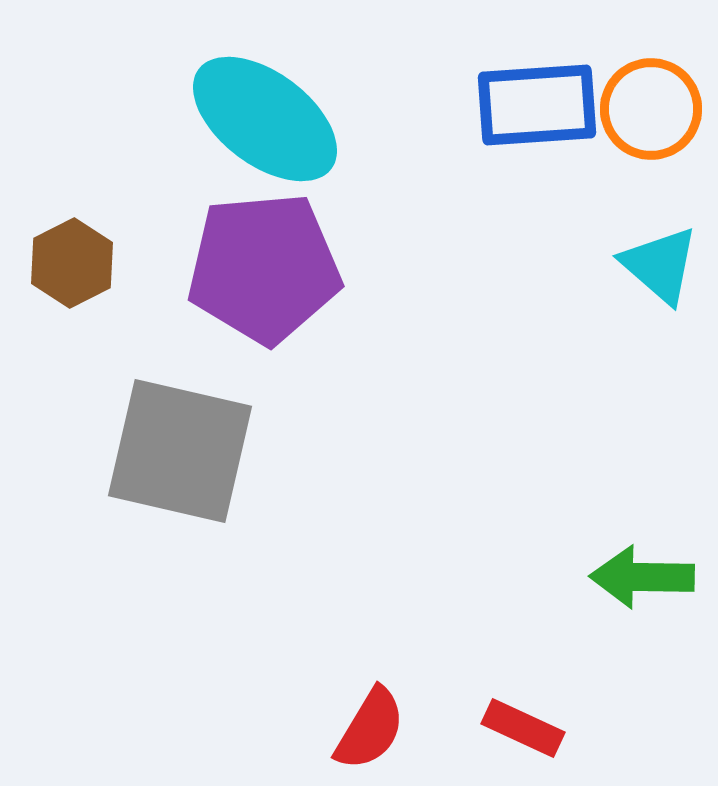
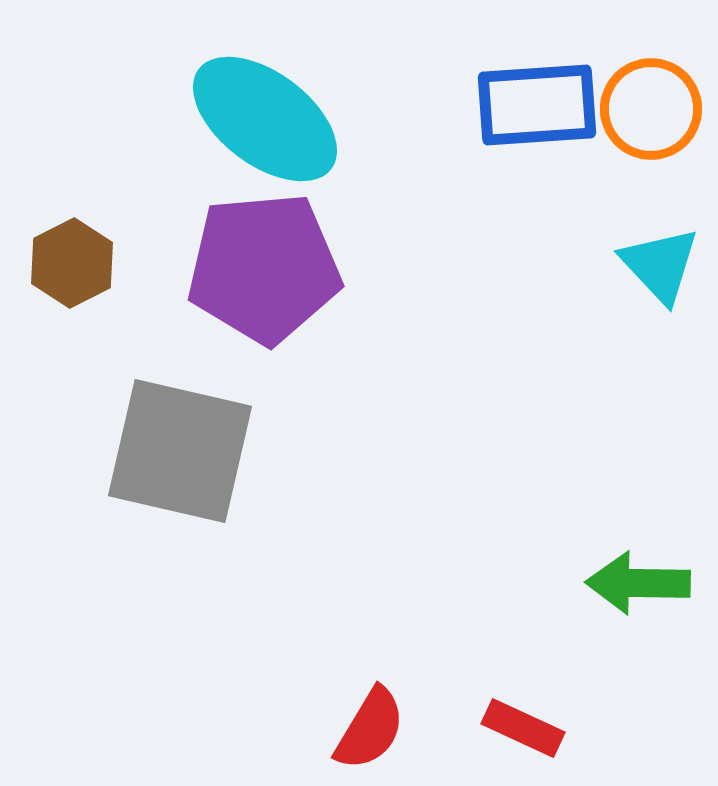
cyan triangle: rotated 6 degrees clockwise
green arrow: moved 4 px left, 6 px down
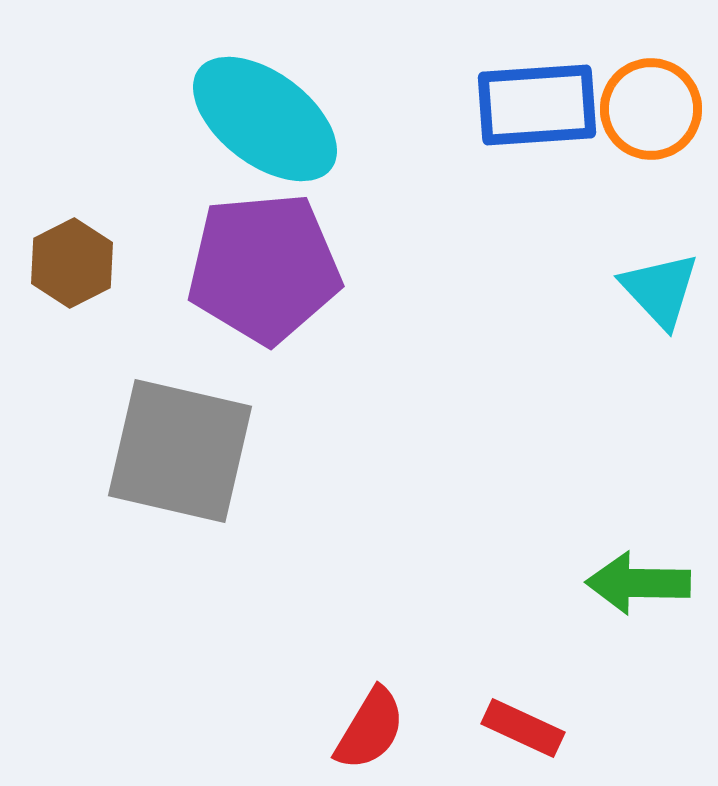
cyan triangle: moved 25 px down
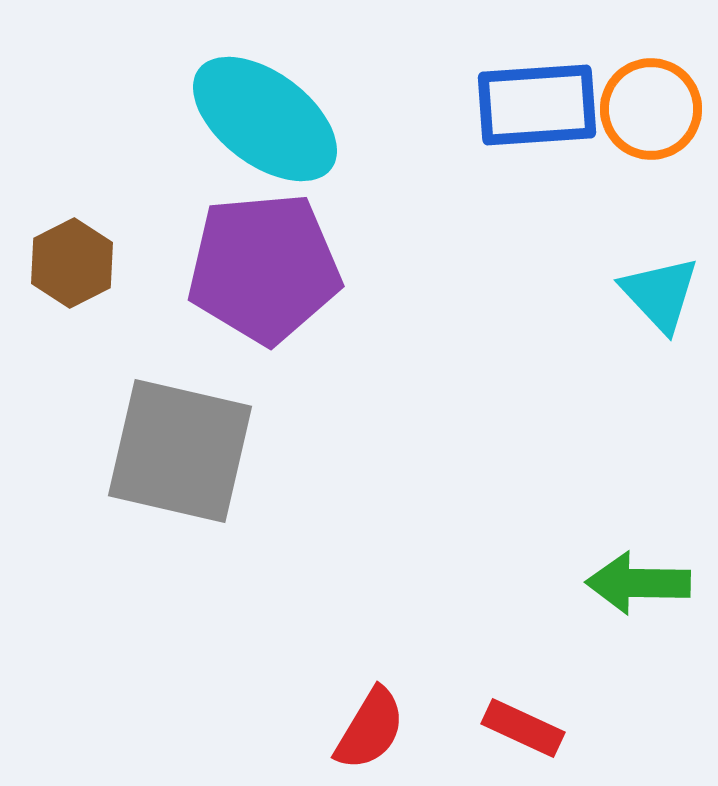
cyan triangle: moved 4 px down
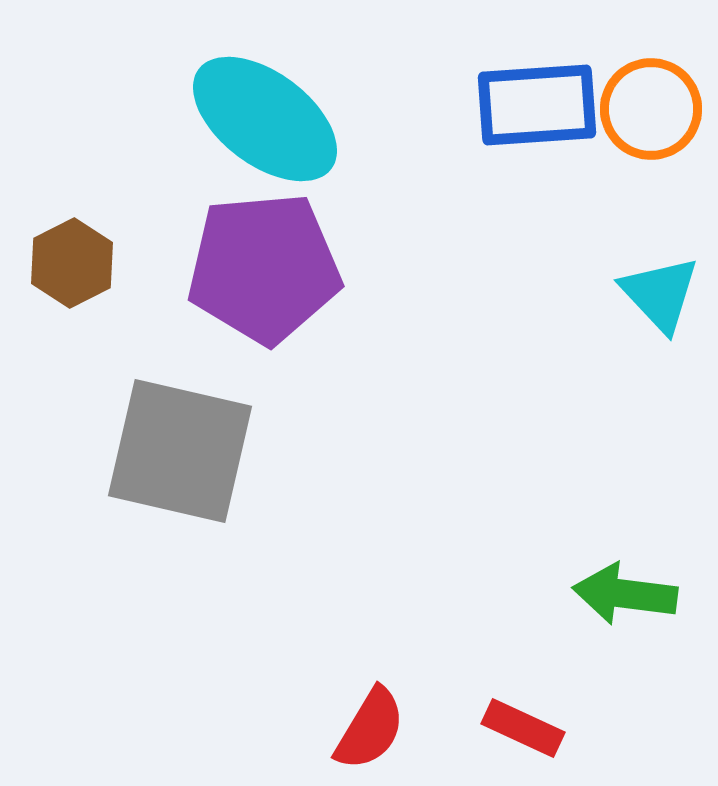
green arrow: moved 13 px left, 11 px down; rotated 6 degrees clockwise
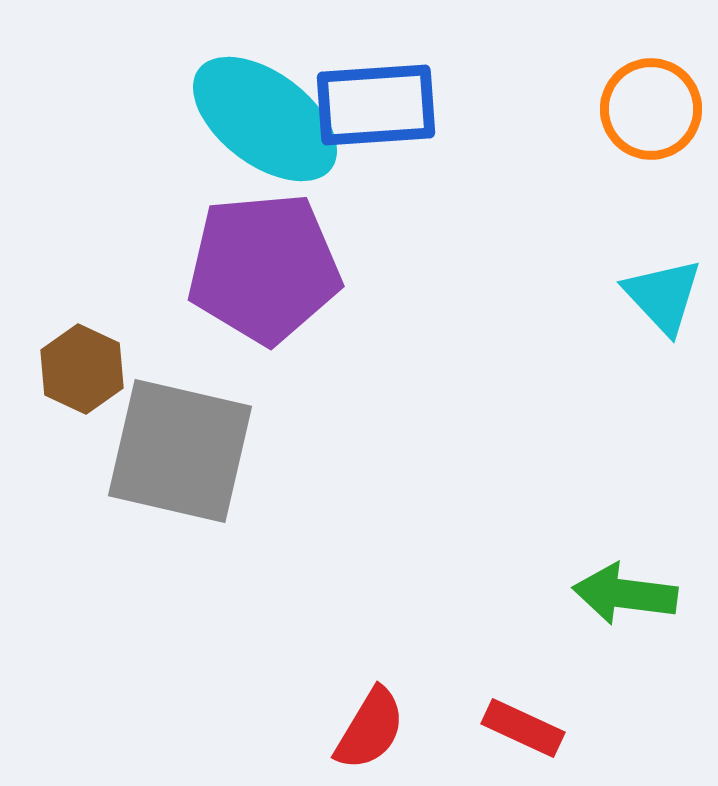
blue rectangle: moved 161 px left
brown hexagon: moved 10 px right, 106 px down; rotated 8 degrees counterclockwise
cyan triangle: moved 3 px right, 2 px down
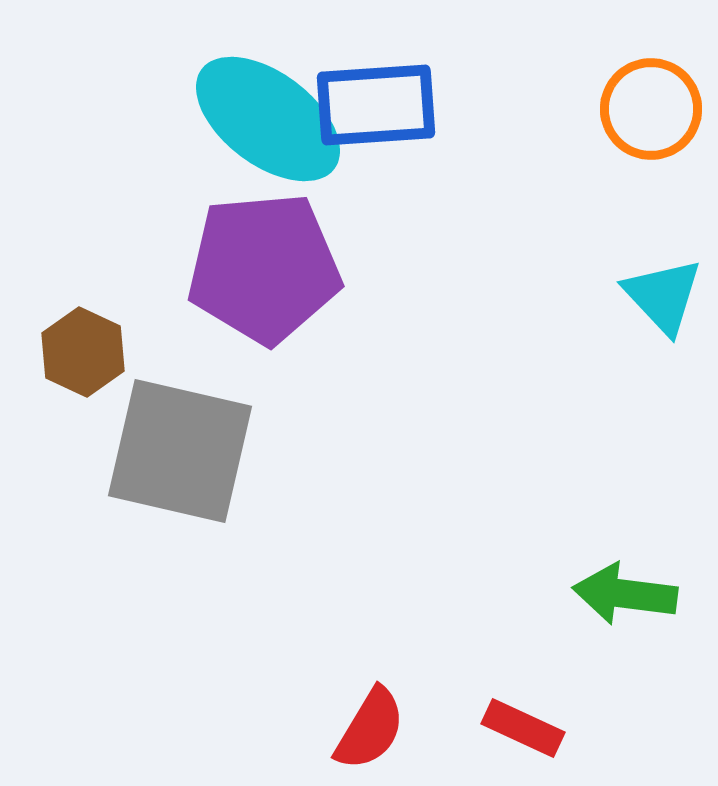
cyan ellipse: moved 3 px right
brown hexagon: moved 1 px right, 17 px up
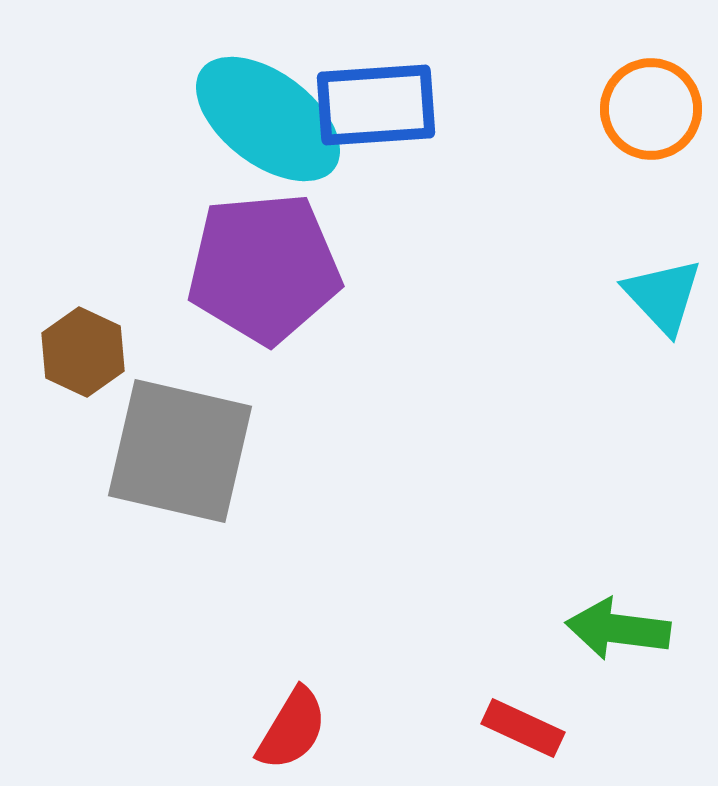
green arrow: moved 7 px left, 35 px down
red semicircle: moved 78 px left
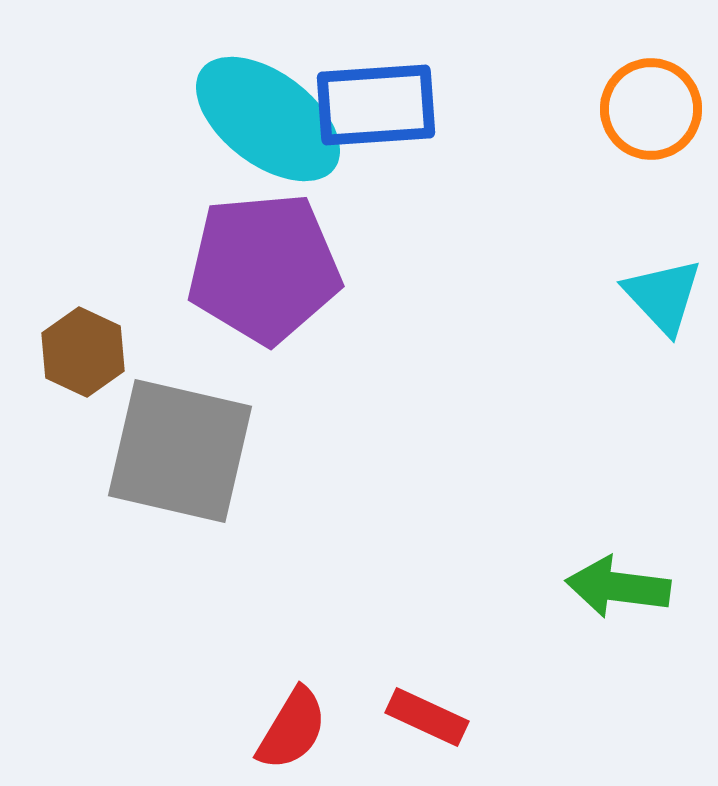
green arrow: moved 42 px up
red rectangle: moved 96 px left, 11 px up
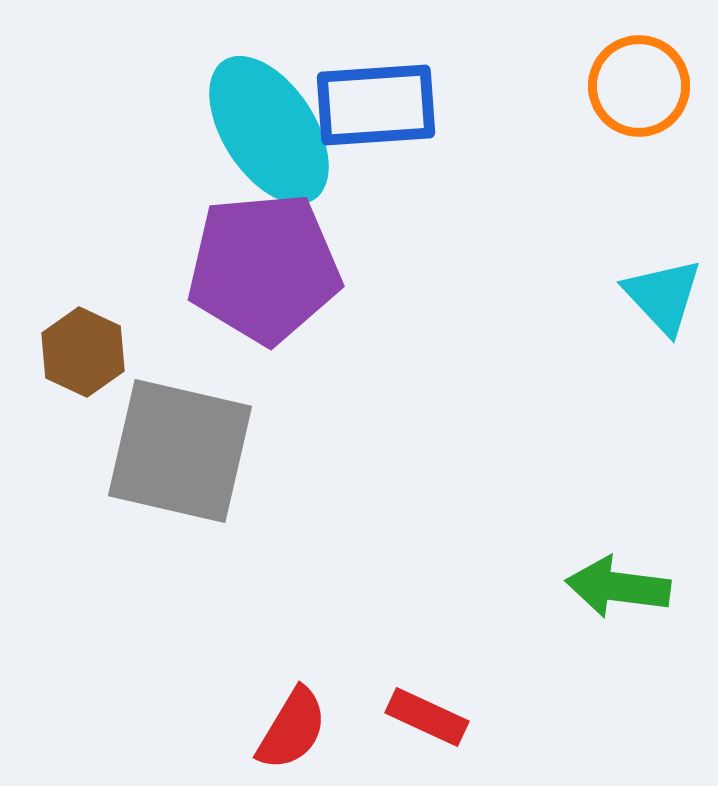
orange circle: moved 12 px left, 23 px up
cyan ellipse: moved 1 px right, 11 px down; rotated 20 degrees clockwise
